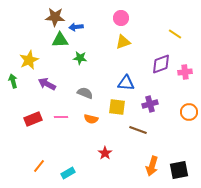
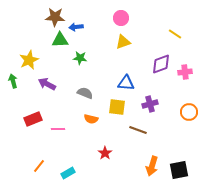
pink line: moved 3 px left, 12 px down
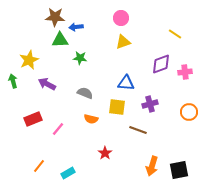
pink line: rotated 48 degrees counterclockwise
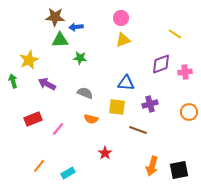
yellow triangle: moved 2 px up
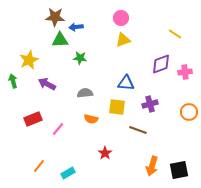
gray semicircle: rotated 28 degrees counterclockwise
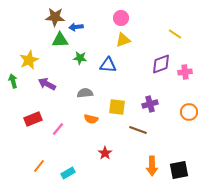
blue triangle: moved 18 px left, 18 px up
orange arrow: rotated 18 degrees counterclockwise
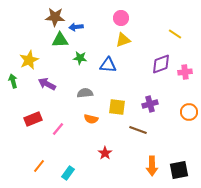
cyan rectangle: rotated 24 degrees counterclockwise
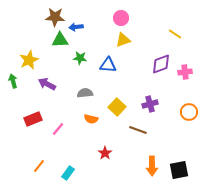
yellow square: rotated 36 degrees clockwise
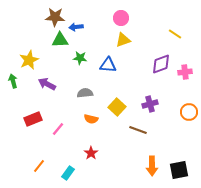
red star: moved 14 px left
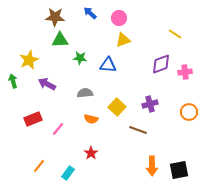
pink circle: moved 2 px left
blue arrow: moved 14 px right, 14 px up; rotated 48 degrees clockwise
